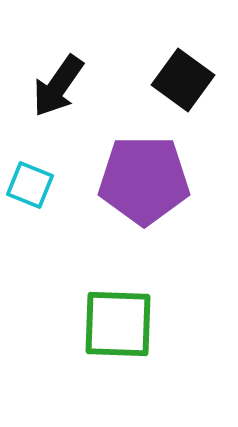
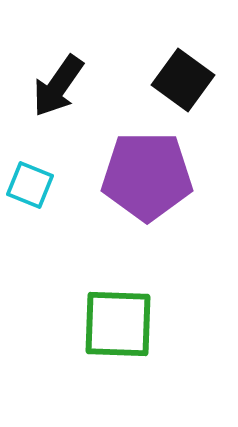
purple pentagon: moved 3 px right, 4 px up
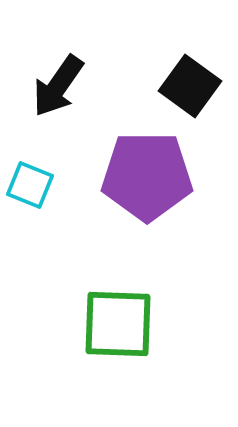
black square: moved 7 px right, 6 px down
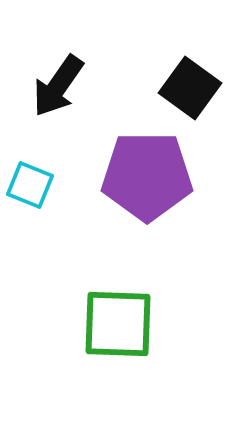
black square: moved 2 px down
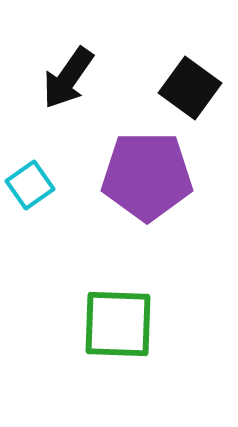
black arrow: moved 10 px right, 8 px up
cyan square: rotated 33 degrees clockwise
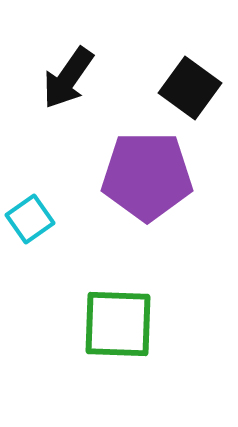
cyan square: moved 34 px down
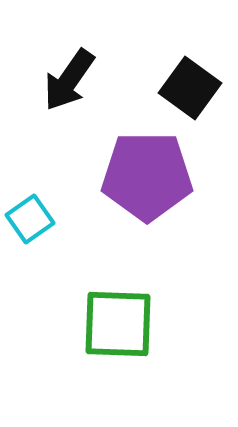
black arrow: moved 1 px right, 2 px down
